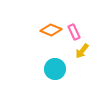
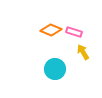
pink rectangle: rotated 49 degrees counterclockwise
yellow arrow: moved 1 px right, 1 px down; rotated 112 degrees clockwise
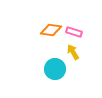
orange diamond: rotated 15 degrees counterclockwise
yellow arrow: moved 10 px left
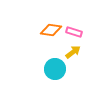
yellow arrow: rotated 84 degrees clockwise
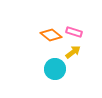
orange diamond: moved 5 px down; rotated 30 degrees clockwise
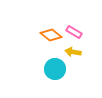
pink rectangle: rotated 14 degrees clockwise
yellow arrow: rotated 133 degrees counterclockwise
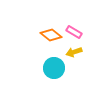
yellow arrow: moved 1 px right; rotated 28 degrees counterclockwise
cyan circle: moved 1 px left, 1 px up
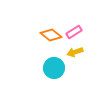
pink rectangle: rotated 63 degrees counterclockwise
yellow arrow: moved 1 px right
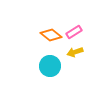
cyan circle: moved 4 px left, 2 px up
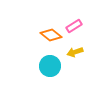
pink rectangle: moved 6 px up
